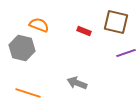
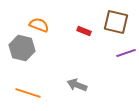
gray arrow: moved 2 px down
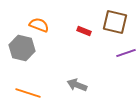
brown square: moved 1 px left
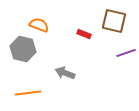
brown square: moved 1 px left, 1 px up
red rectangle: moved 3 px down
gray hexagon: moved 1 px right, 1 px down
gray arrow: moved 12 px left, 12 px up
orange line: rotated 25 degrees counterclockwise
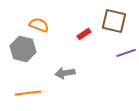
red rectangle: rotated 56 degrees counterclockwise
gray arrow: rotated 30 degrees counterclockwise
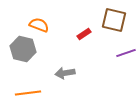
brown square: moved 1 px up
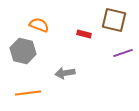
red rectangle: rotated 48 degrees clockwise
gray hexagon: moved 2 px down
purple line: moved 3 px left
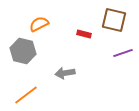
orange semicircle: moved 1 px up; rotated 48 degrees counterclockwise
orange line: moved 2 px left, 2 px down; rotated 30 degrees counterclockwise
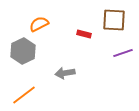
brown square: rotated 10 degrees counterclockwise
gray hexagon: rotated 20 degrees clockwise
orange line: moved 2 px left
